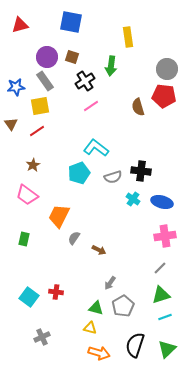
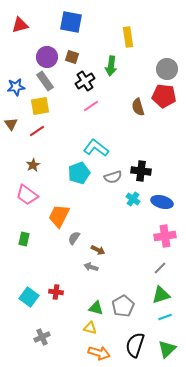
brown arrow at (99, 250): moved 1 px left
gray arrow at (110, 283): moved 19 px left, 16 px up; rotated 72 degrees clockwise
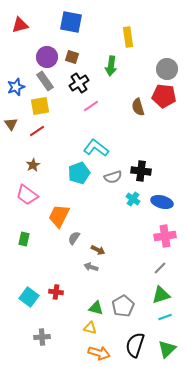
black cross at (85, 81): moved 6 px left, 2 px down
blue star at (16, 87): rotated 12 degrees counterclockwise
gray cross at (42, 337): rotated 21 degrees clockwise
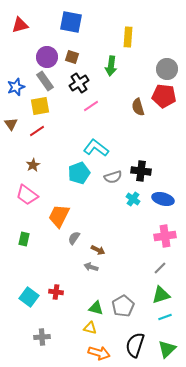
yellow rectangle at (128, 37): rotated 12 degrees clockwise
blue ellipse at (162, 202): moved 1 px right, 3 px up
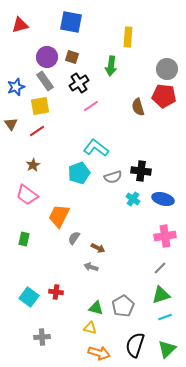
brown arrow at (98, 250): moved 2 px up
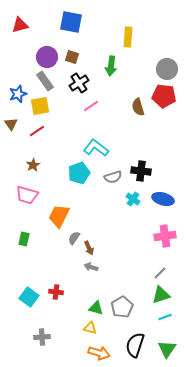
blue star at (16, 87): moved 2 px right, 7 px down
pink trapezoid at (27, 195): rotated 20 degrees counterclockwise
brown arrow at (98, 248): moved 9 px left; rotated 40 degrees clockwise
gray line at (160, 268): moved 5 px down
gray pentagon at (123, 306): moved 1 px left, 1 px down
green triangle at (167, 349): rotated 12 degrees counterclockwise
